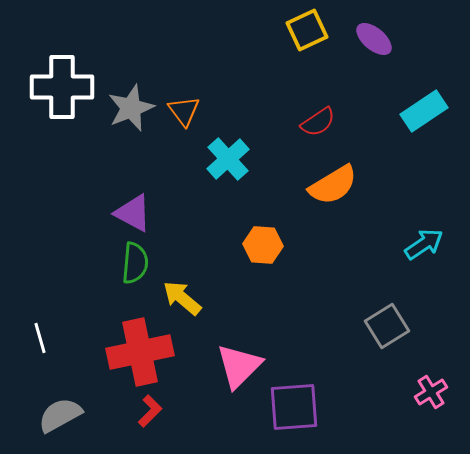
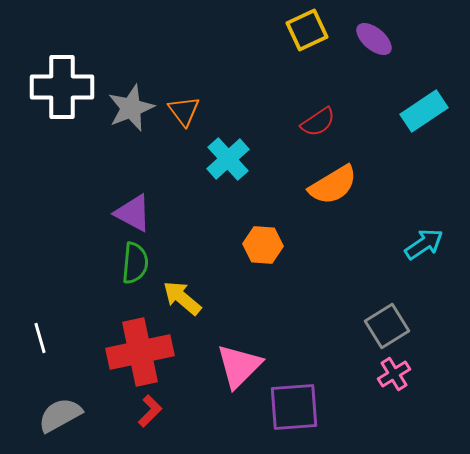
pink cross: moved 37 px left, 18 px up
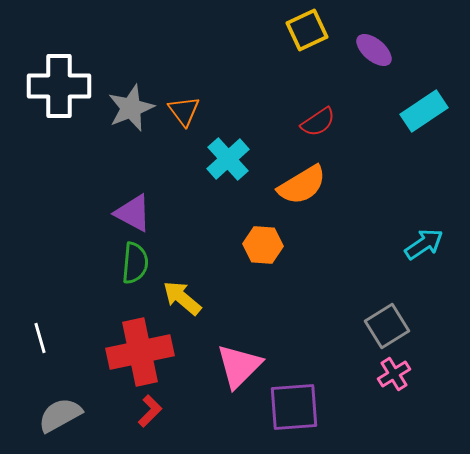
purple ellipse: moved 11 px down
white cross: moved 3 px left, 1 px up
orange semicircle: moved 31 px left
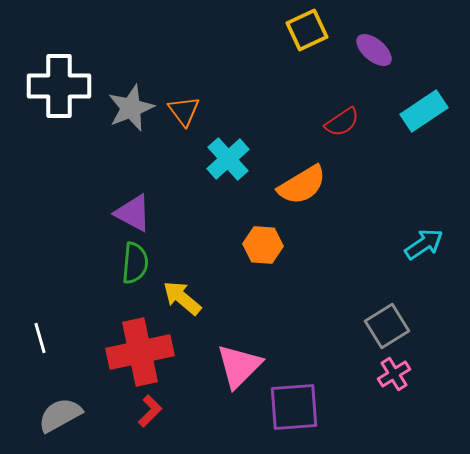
red semicircle: moved 24 px right
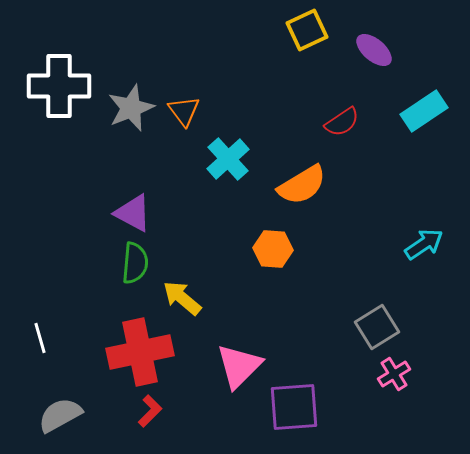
orange hexagon: moved 10 px right, 4 px down
gray square: moved 10 px left, 1 px down
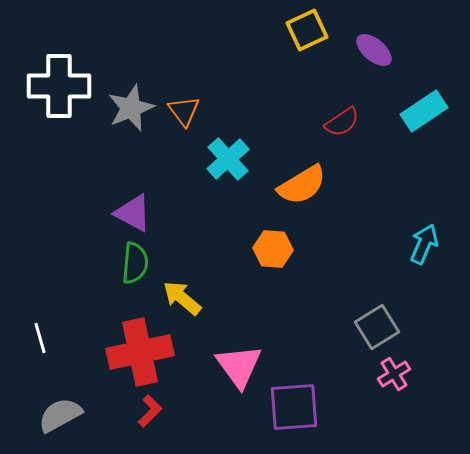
cyan arrow: rotated 33 degrees counterclockwise
pink triangle: rotated 21 degrees counterclockwise
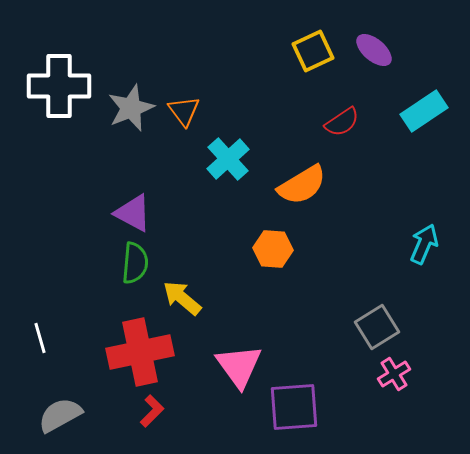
yellow square: moved 6 px right, 21 px down
red L-shape: moved 2 px right
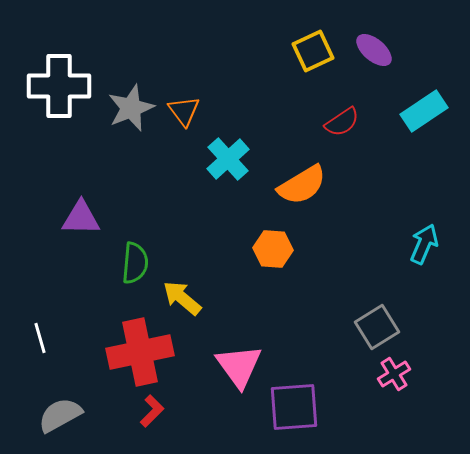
purple triangle: moved 52 px left, 5 px down; rotated 27 degrees counterclockwise
